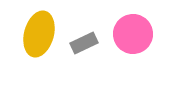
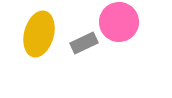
pink circle: moved 14 px left, 12 px up
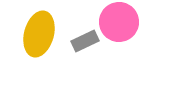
gray rectangle: moved 1 px right, 2 px up
